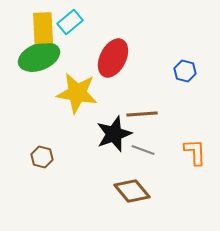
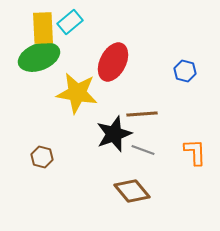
red ellipse: moved 4 px down
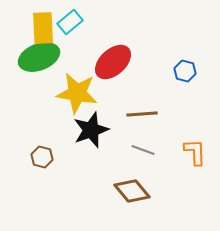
red ellipse: rotated 21 degrees clockwise
black star: moved 23 px left, 4 px up
